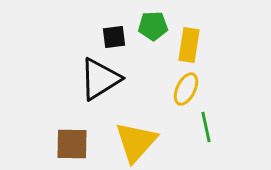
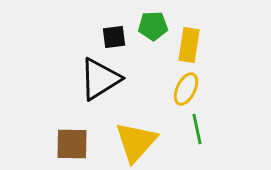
green line: moved 9 px left, 2 px down
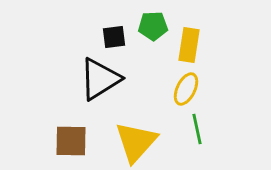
brown square: moved 1 px left, 3 px up
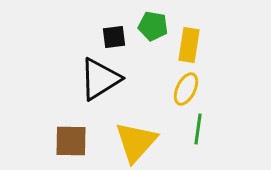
green pentagon: rotated 12 degrees clockwise
green line: moved 1 px right; rotated 20 degrees clockwise
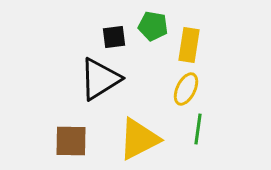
yellow triangle: moved 3 px right, 3 px up; rotated 21 degrees clockwise
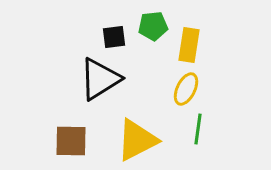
green pentagon: rotated 16 degrees counterclockwise
yellow triangle: moved 2 px left, 1 px down
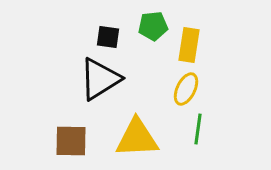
black square: moved 6 px left; rotated 15 degrees clockwise
yellow triangle: moved 2 px up; rotated 24 degrees clockwise
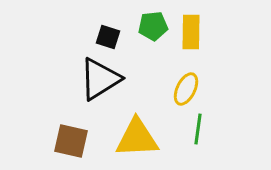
black square: rotated 10 degrees clockwise
yellow rectangle: moved 2 px right, 13 px up; rotated 8 degrees counterclockwise
brown square: rotated 12 degrees clockwise
